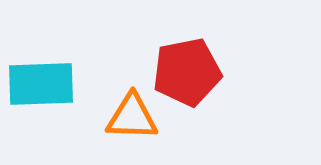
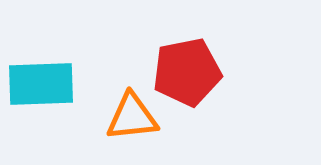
orange triangle: rotated 8 degrees counterclockwise
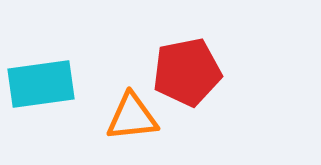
cyan rectangle: rotated 6 degrees counterclockwise
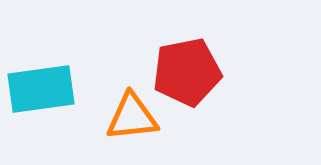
cyan rectangle: moved 5 px down
